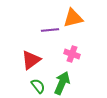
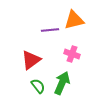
orange triangle: moved 1 px right, 2 px down
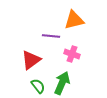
purple line: moved 1 px right, 6 px down; rotated 12 degrees clockwise
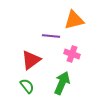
green semicircle: moved 11 px left
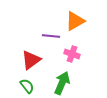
orange triangle: moved 1 px right, 1 px down; rotated 15 degrees counterclockwise
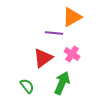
orange triangle: moved 3 px left, 4 px up
purple line: moved 3 px right, 3 px up
pink cross: rotated 14 degrees clockwise
red triangle: moved 12 px right, 2 px up
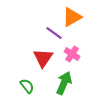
purple line: rotated 30 degrees clockwise
red triangle: rotated 20 degrees counterclockwise
green arrow: moved 2 px right
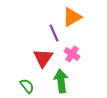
purple line: rotated 30 degrees clockwise
green arrow: moved 3 px left, 2 px up; rotated 30 degrees counterclockwise
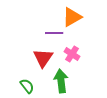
purple line: rotated 66 degrees counterclockwise
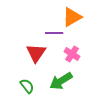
red triangle: moved 7 px left, 5 px up
green arrow: rotated 115 degrees counterclockwise
